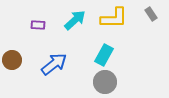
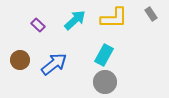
purple rectangle: rotated 40 degrees clockwise
brown circle: moved 8 px right
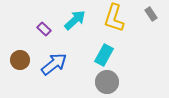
yellow L-shape: rotated 108 degrees clockwise
purple rectangle: moved 6 px right, 4 px down
gray circle: moved 2 px right
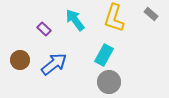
gray rectangle: rotated 16 degrees counterclockwise
cyan arrow: rotated 85 degrees counterclockwise
gray circle: moved 2 px right
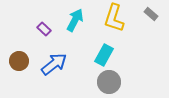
cyan arrow: rotated 65 degrees clockwise
brown circle: moved 1 px left, 1 px down
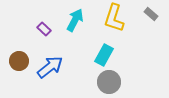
blue arrow: moved 4 px left, 3 px down
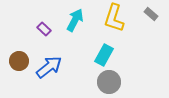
blue arrow: moved 1 px left
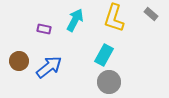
purple rectangle: rotated 32 degrees counterclockwise
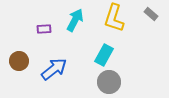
purple rectangle: rotated 16 degrees counterclockwise
blue arrow: moved 5 px right, 2 px down
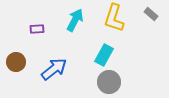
purple rectangle: moved 7 px left
brown circle: moved 3 px left, 1 px down
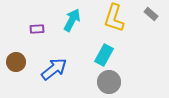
cyan arrow: moved 3 px left
